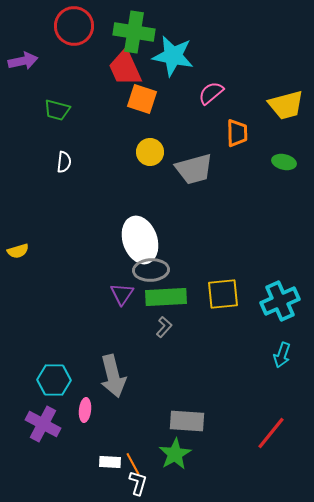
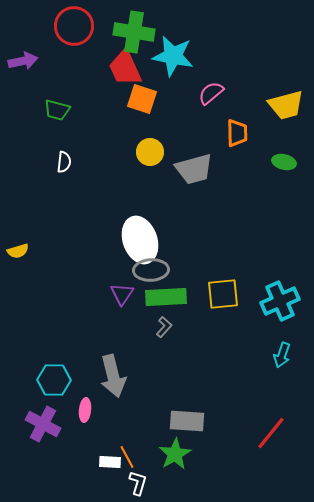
orange line: moved 6 px left, 7 px up
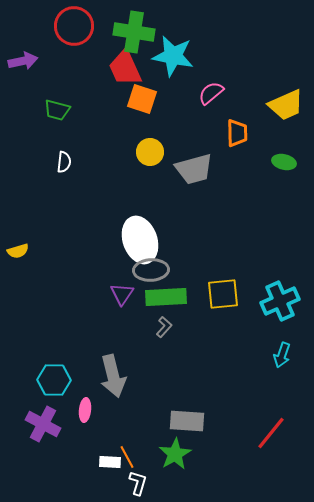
yellow trapezoid: rotated 9 degrees counterclockwise
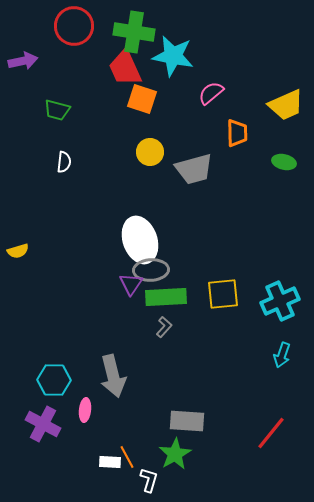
purple triangle: moved 9 px right, 10 px up
white L-shape: moved 11 px right, 3 px up
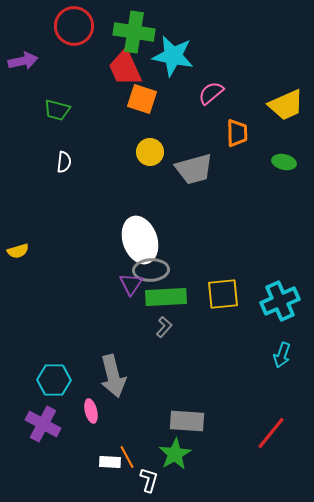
pink ellipse: moved 6 px right, 1 px down; rotated 20 degrees counterclockwise
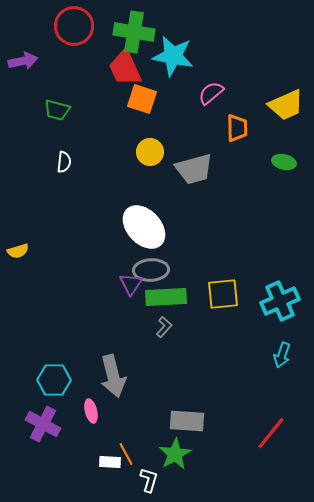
orange trapezoid: moved 5 px up
white ellipse: moved 4 px right, 13 px up; rotated 24 degrees counterclockwise
orange line: moved 1 px left, 3 px up
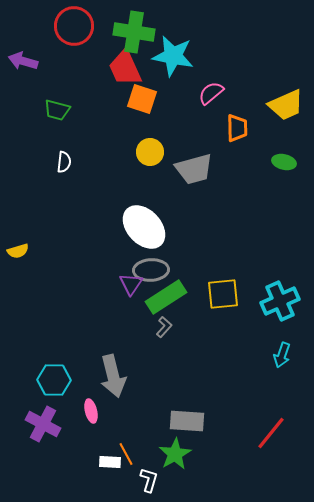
purple arrow: rotated 152 degrees counterclockwise
green rectangle: rotated 30 degrees counterclockwise
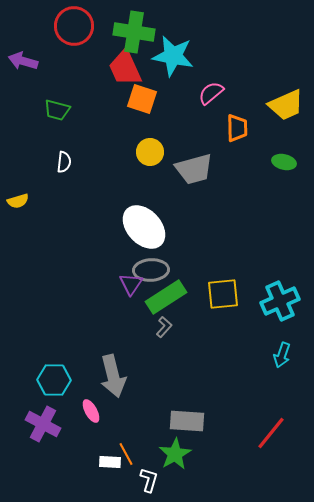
yellow semicircle: moved 50 px up
pink ellipse: rotated 15 degrees counterclockwise
